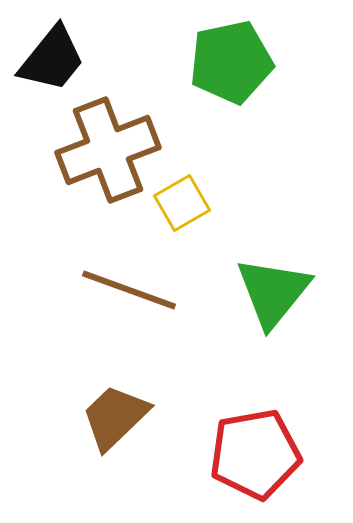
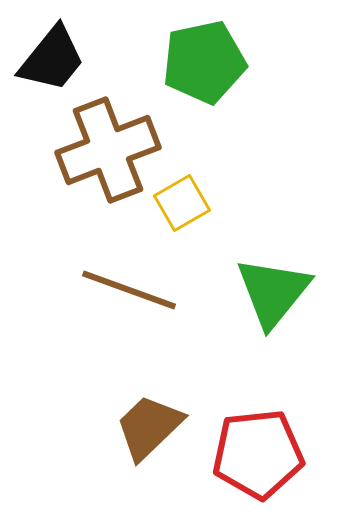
green pentagon: moved 27 px left
brown trapezoid: moved 34 px right, 10 px down
red pentagon: moved 3 px right; rotated 4 degrees clockwise
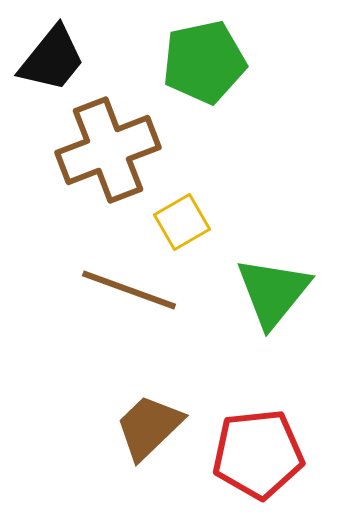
yellow square: moved 19 px down
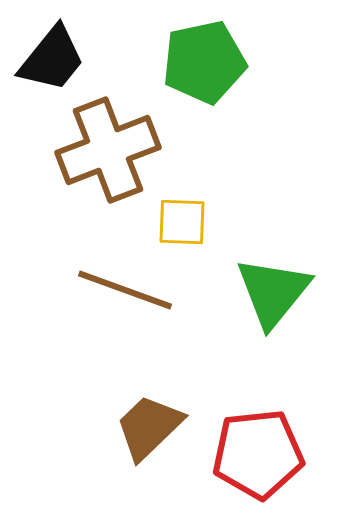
yellow square: rotated 32 degrees clockwise
brown line: moved 4 px left
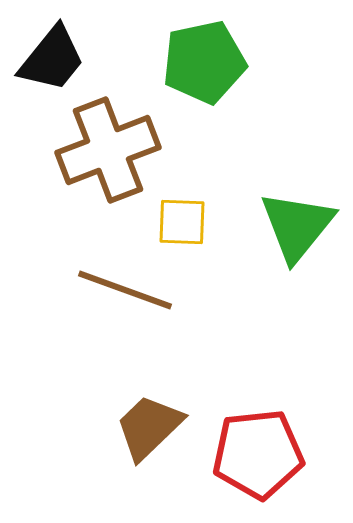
green triangle: moved 24 px right, 66 px up
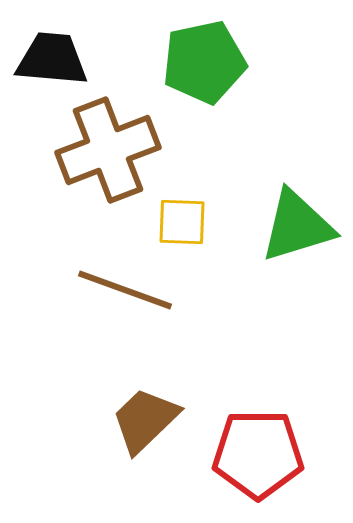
black trapezoid: rotated 124 degrees counterclockwise
green triangle: rotated 34 degrees clockwise
brown trapezoid: moved 4 px left, 7 px up
red pentagon: rotated 6 degrees clockwise
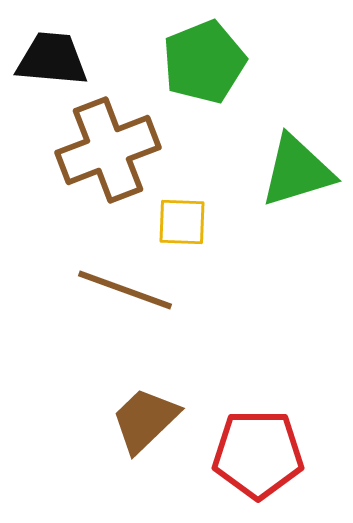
green pentagon: rotated 10 degrees counterclockwise
green triangle: moved 55 px up
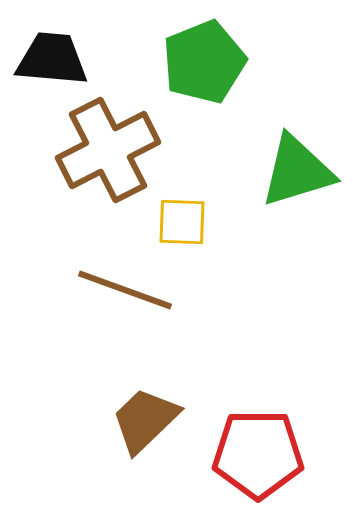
brown cross: rotated 6 degrees counterclockwise
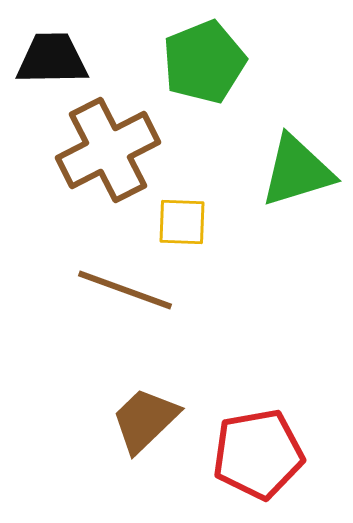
black trapezoid: rotated 6 degrees counterclockwise
red pentagon: rotated 10 degrees counterclockwise
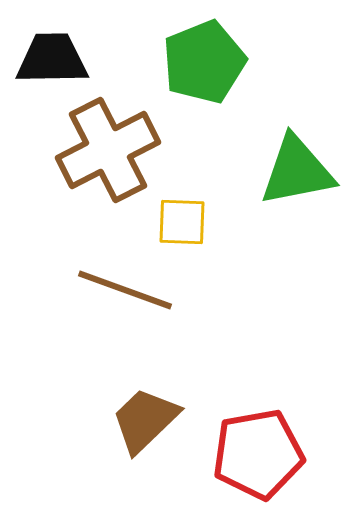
green triangle: rotated 6 degrees clockwise
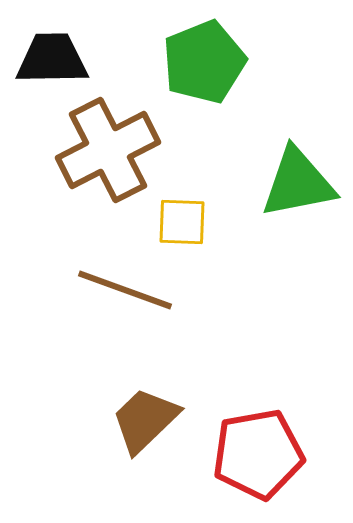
green triangle: moved 1 px right, 12 px down
